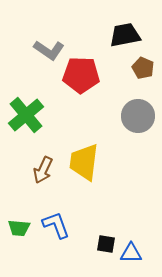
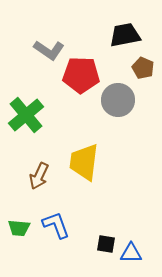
gray circle: moved 20 px left, 16 px up
brown arrow: moved 4 px left, 6 px down
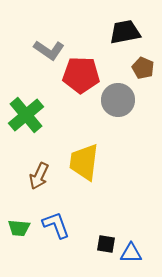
black trapezoid: moved 3 px up
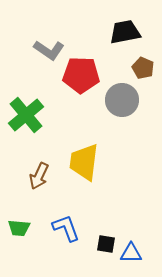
gray circle: moved 4 px right
blue L-shape: moved 10 px right, 3 px down
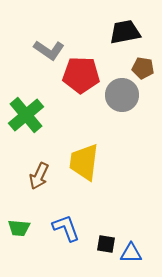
brown pentagon: rotated 15 degrees counterclockwise
gray circle: moved 5 px up
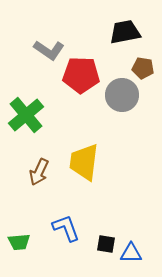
brown arrow: moved 4 px up
green trapezoid: moved 14 px down; rotated 10 degrees counterclockwise
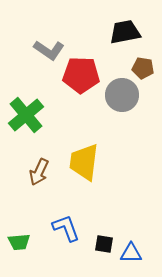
black square: moved 2 px left
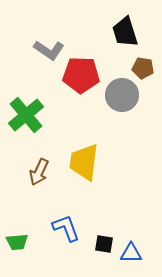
black trapezoid: rotated 96 degrees counterclockwise
green trapezoid: moved 2 px left
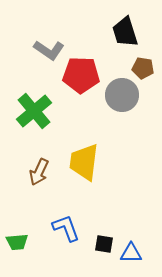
green cross: moved 8 px right, 4 px up
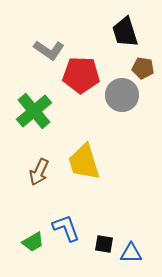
yellow trapezoid: rotated 24 degrees counterclockwise
green trapezoid: moved 16 px right; rotated 25 degrees counterclockwise
